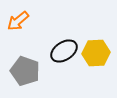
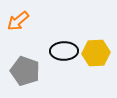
black ellipse: rotated 32 degrees clockwise
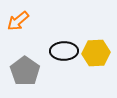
gray pentagon: rotated 16 degrees clockwise
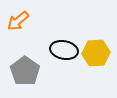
black ellipse: moved 1 px up; rotated 12 degrees clockwise
